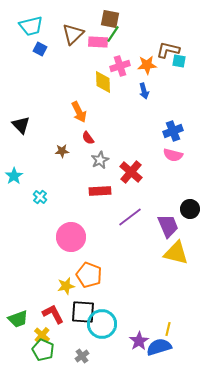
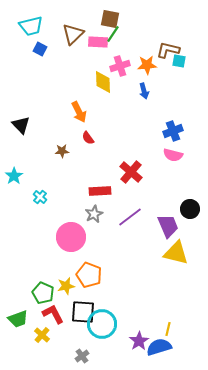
gray star: moved 6 px left, 54 px down
green pentagon: moved 57 px up
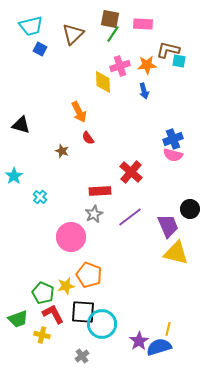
pink rectangle: moved 45 px right, 18 px up
black triangle: rotated 30 degrees counterclockwise
blue cross: moved 8 px down
brown star: rotated 24 degrees clockwise
yellow cross: rotated 28 degrees counterclockwise
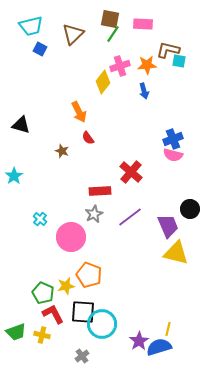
yellow diamond: rotated 40 degrees clockwise
cyan cross: moved 22 px down
green trapezoid: moved 2 px left, 13 px down
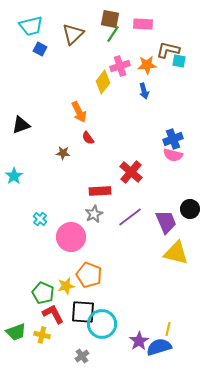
black triangle: rotated 36 degrees counterclockwise
brown star: moved 1 px right, 2 px down; rotated 16 degrees counterclockwise
purple trapezoid: moved 2 px left, 4 px up
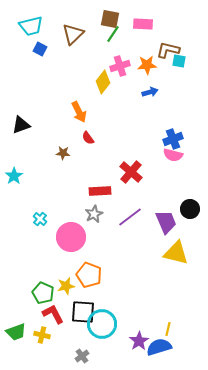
blue arrow: moved 6 px right, 1 px down; rotated 91 degrees counterclockwise
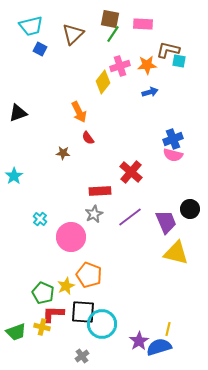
black triangle: moved 3 px left, 12 px up
yellow star: rotated 12 degrees counterclockwise
red L-shape: rotated 60 degrees counterclockwise
yellow cross: moved 8 px up
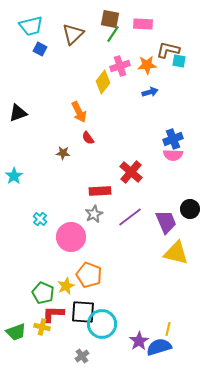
pink semicircle: rotated 12 degrees counterclockwise
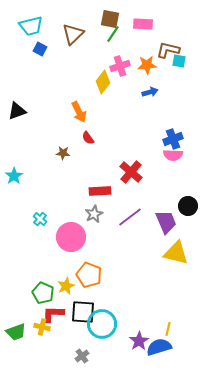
black triangle: moved 1 px left, 2 px up
black circle: moved 2 px left, 3 px up
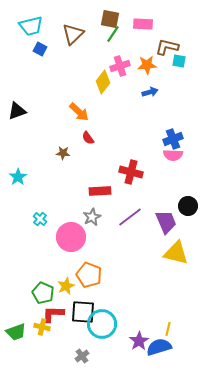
brown L-shape: moved 1 px left, 3 px up
orange arrow: rotated 20 degrees counterclockwise
red cross: rotated 25 degrees counterclockwise
cyan star: moved 4 px right, 1 px down
gray star: moved 2 px left, 3 px down
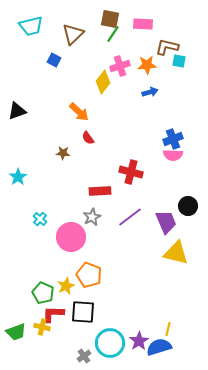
blue square: moved 14 px right, 11 px down
cyan circle: moved 8 px right, 19 px down
gray cross: moved 2 px right
